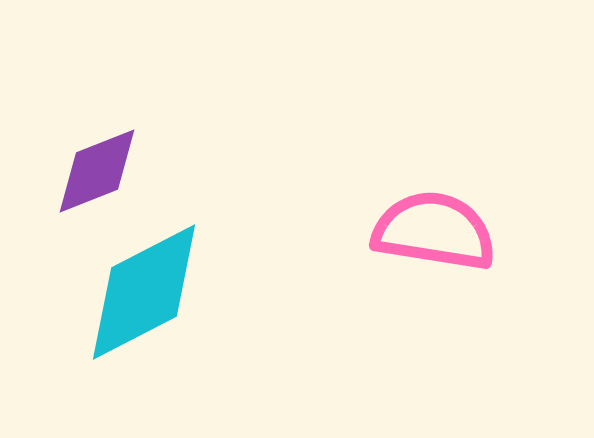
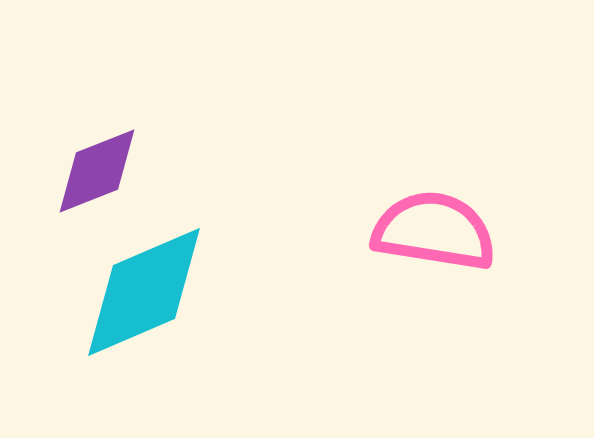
cyan diamond: rotated 4 degrees clockwise
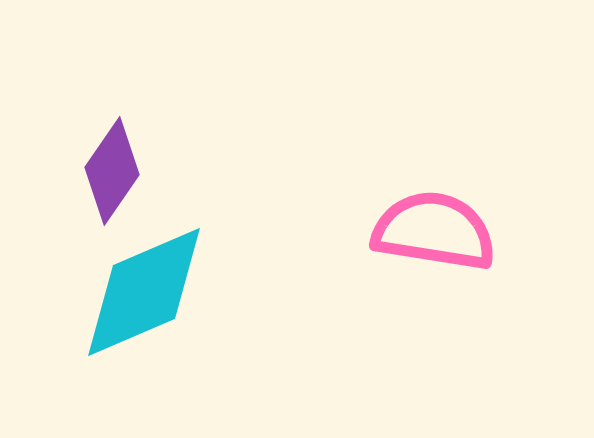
purple diamond: moved 15 px right; rotated 34 degrees counterclockwise
